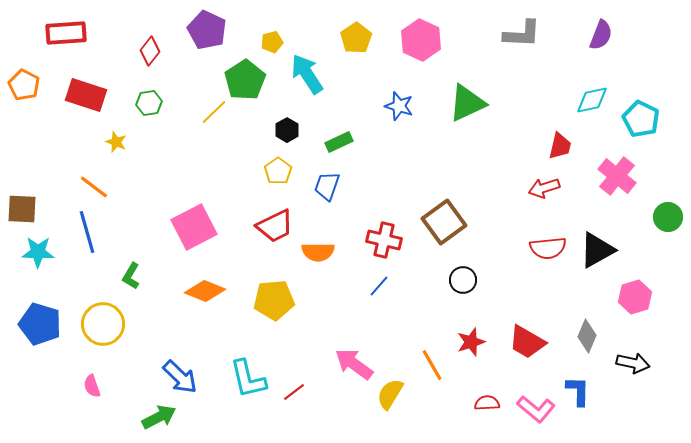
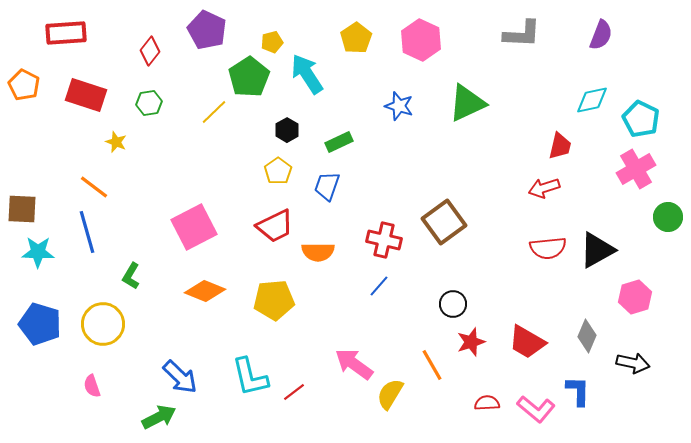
green pentagon at (245, 80): moved 4 px right, 3 px up
pink cross at (617, 176): moved 19 px right, 7 px up; rotated 21 degrees clockwise
black circle at (463, 280): moved 10 px left, 24 px down
cyan L-shape at (248, 379): moved 2 px right, 2 px up
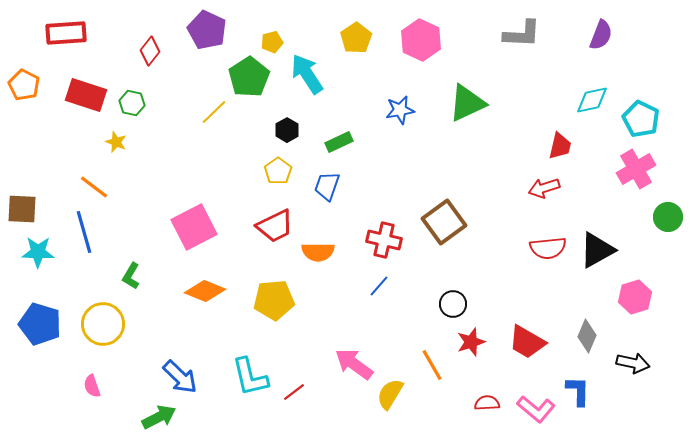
green hexagon at (149, 103): moved 17 px left; rotated 20 degrees clockwise
blue star at (399, 106): moved 1 px right, 4 px down; rotated 28 degrees counterclockwise
blue line at (87, 232): moved 3 px left
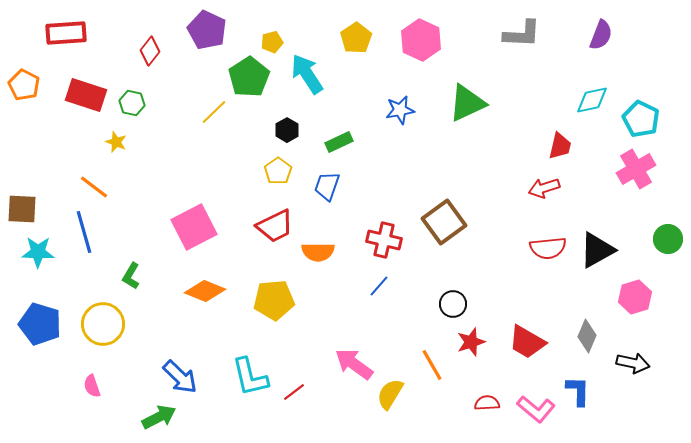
green circle at (668, 217): moved 22 px down
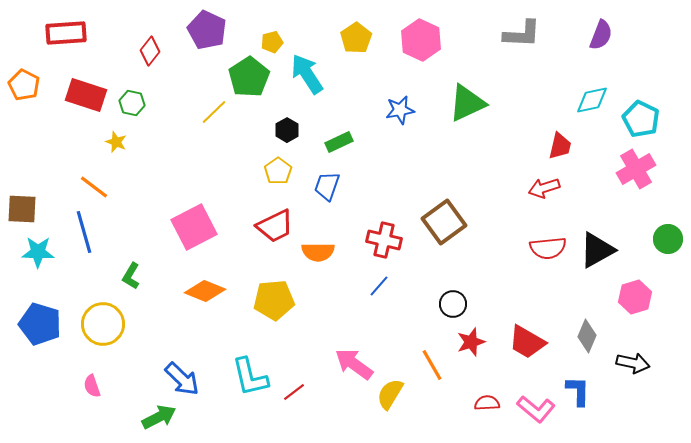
blue arrow at (180, 377): moved 2 px right, 2 px down
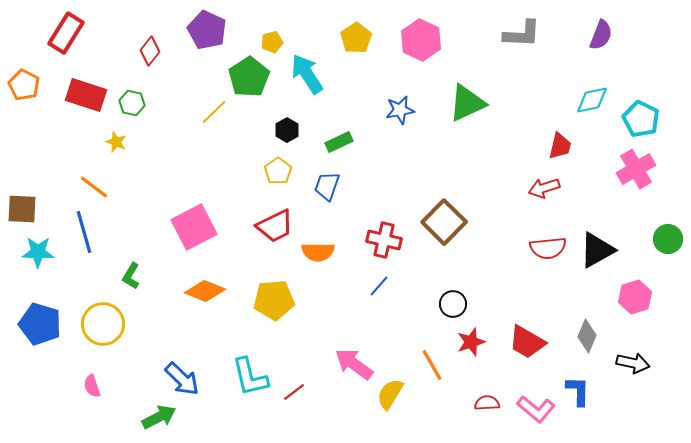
red rectangle at (66, 33): rotated 54 degrees counterclockwise
brown square at (444, 222): rotated 9 degrees counterclockwise
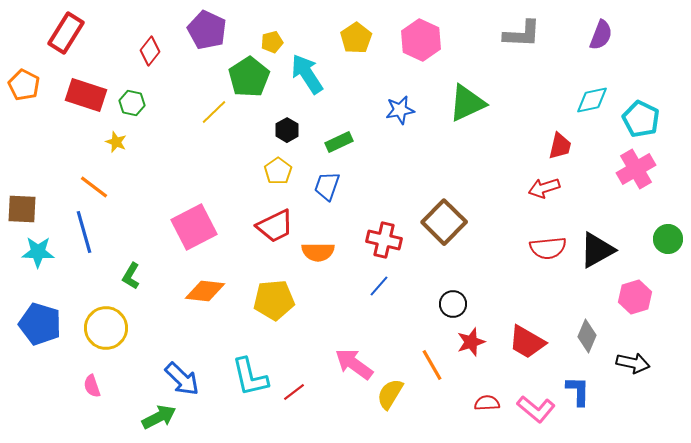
orange diamond at (205, 291): rotated 15 degrees counterclockwise
yellow circle at (103, 324): moved 3 px right, 4 px down
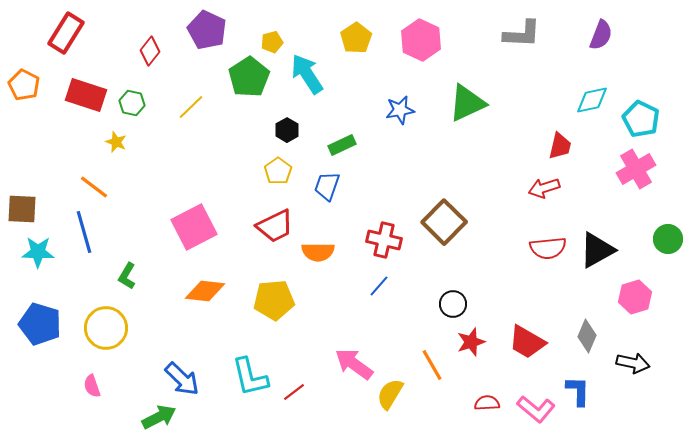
yellow line at (214, 112): moved 23 px left, 5 px up
green rectangle at (339, 142): moved 3 px right, 3 px down
green L-shape at (131, 276): moved 4 px left
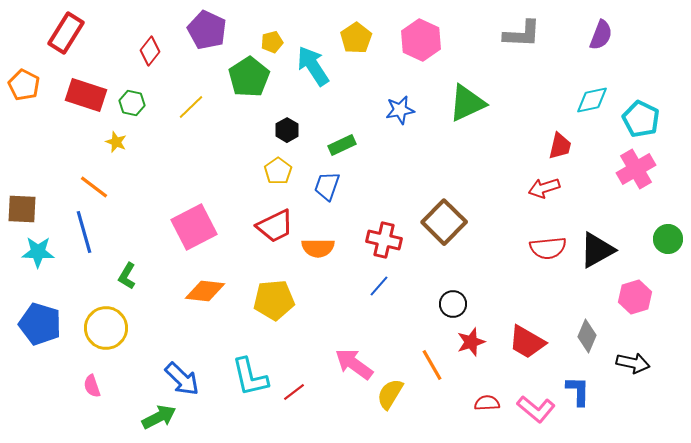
cyan arrow at (307, 74): moved 6 px right, 8 px up
orange semicircle at (318, 252): moved 4 px up
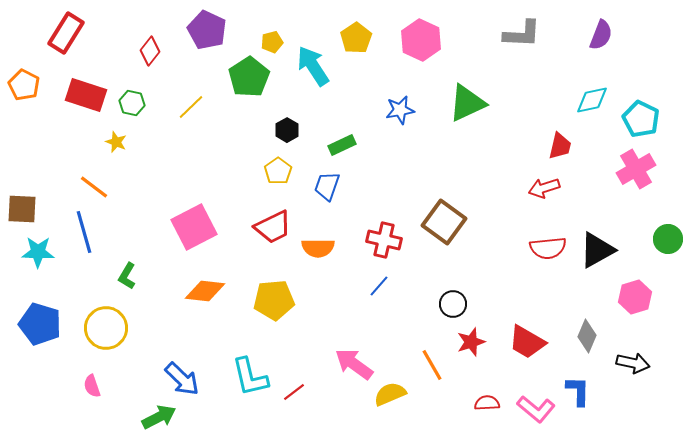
brown square at (444, 222): rotated 9 degrees counterclockwise
red trapezoid at (275, 226): moved 2 px left, 1 px down
yellow semicircle at (390, 394): rotated 36 degrees clockwise
